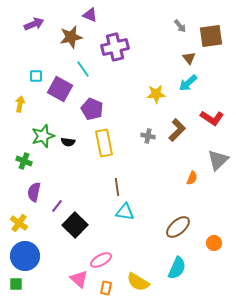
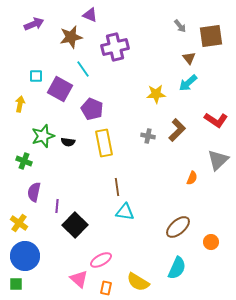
red L-shape: moved 4 px right, 2 px down
purple line: rotated 32 degrees counterclockwise
orange circle: moved 3 px left, 1 px up
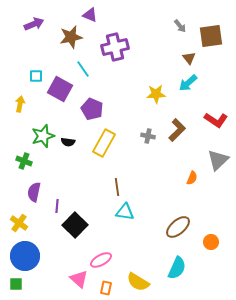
yellow rectangle: rotated 40 degrees clockwise
